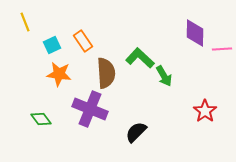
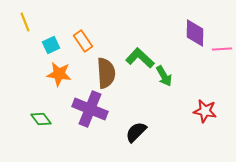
cyan square: moved 1 px left
red star: rotated 25 degrees counterclockwise
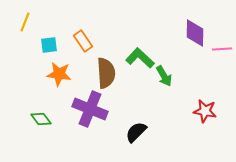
yellow line: rotated 42 degrees clockwise
cyan square: moved 2 px left; rotated 18 degrees clockwise
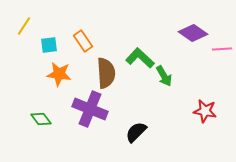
yellow line: moved 1 px left, 4 px down; rotated 12 degrees clockwise
purple diamond: moved 2 px left; rotated 56 degrees counterclockwise
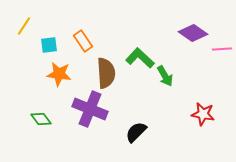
green arrow: moved 1 px right
red star: moved 2 px left, 3 px down
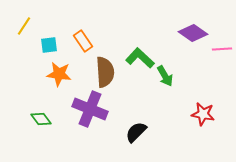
brown semicircle: moved 1 px left, 1 px up
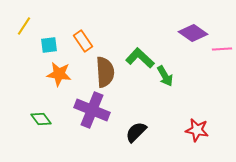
purple cross: moved 2 px right, 1 px down
red star: moved 6 px left, 16 px down
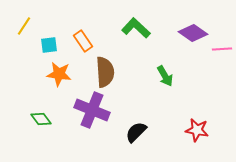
green L-shape: moved 4 px left, 30 px up
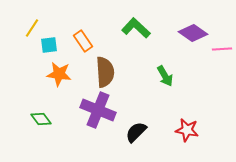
yellow line: moved 8 px right, 2 px down
purple cross: moved 6 px right
red star: moved 10 px left
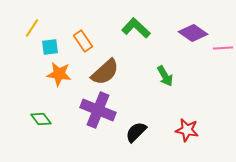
cyan square: moved 1 px right, 2 px down
pink line: moved 1 px right, 1 px up
brown semicircle: rotated 52 degrees clockwise
